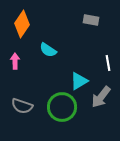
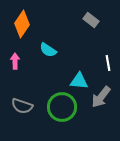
gray rectangle: rotated 28 degrees clockwise
cyan triangle: rotated 36 degrees clockwise
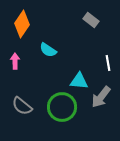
gray semicircle: rotated 20 degrees clockwise
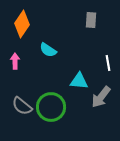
gray rectangle: rotated 56 degrees clockwise
green circle: moved 11 px left
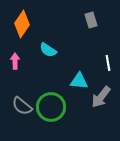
gray rectangle: rotated 21 degrees counterclockwise
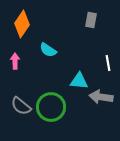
gray rectangle: rotated 28 degrees clockwise
gray arrow: rotated 60 degrees clockwise
gray semicircle: moved 1 px left
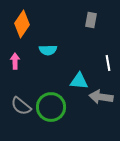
cyan semicircle: rotated 36 degrees counterclockwise
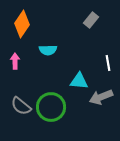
gray rectangle: rotated 28 degrees clockwise
gray arrow: rotated 30 degrees counterclockwise
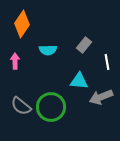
gray rectangle: moved 7 px left, 25 px down
white line: moved 1 px left, 1 px up
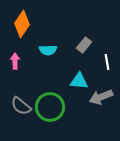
green circle: moved 1 px left
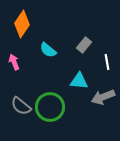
cyan semicircle: rotated 42 degrees clockwise
pink arrow: moved 1 px left, 1 px down; rotated 21 degrees counterclockwise
gray arrow: moved 2 px right
